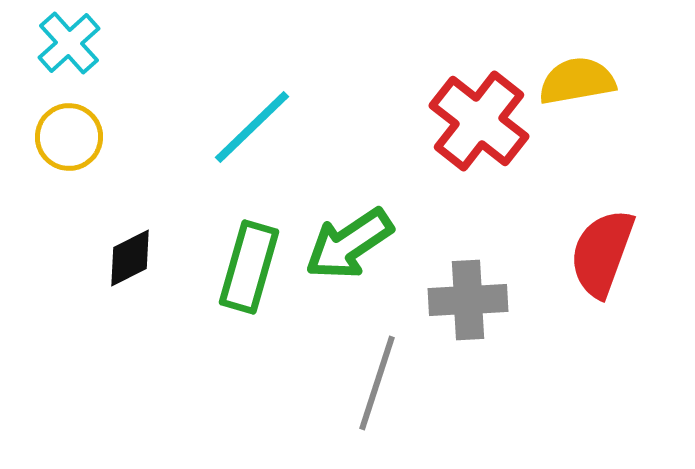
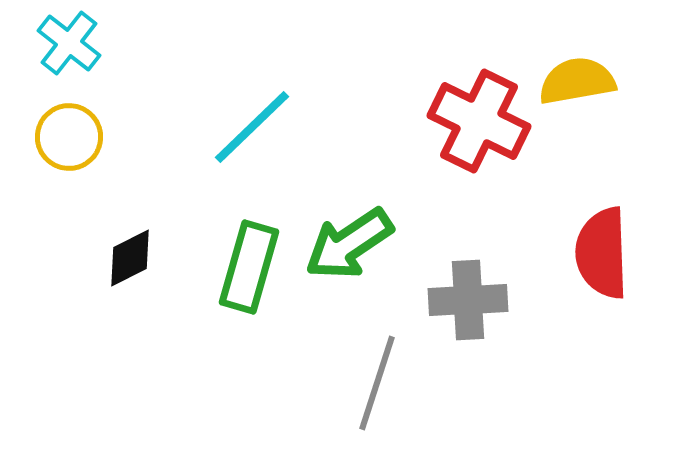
cyan cross: rotated 10 degrees counterclockwise
red cross: rotated 12 degrees counterclockwise
red semicircle: rotated 22 degrees counterclockwise
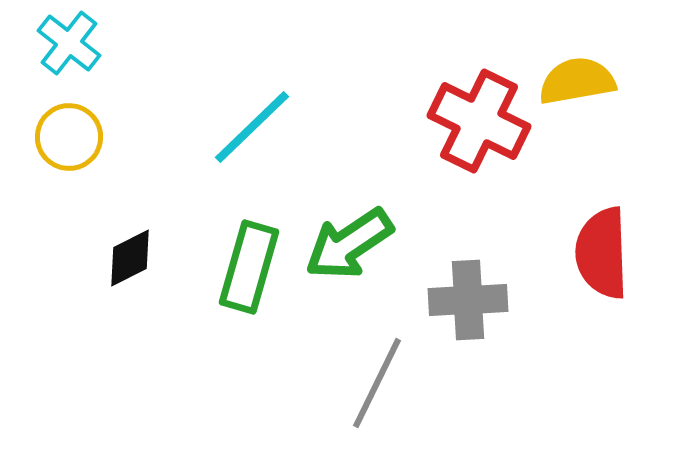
gray line: rotated 8 degrees clockwise
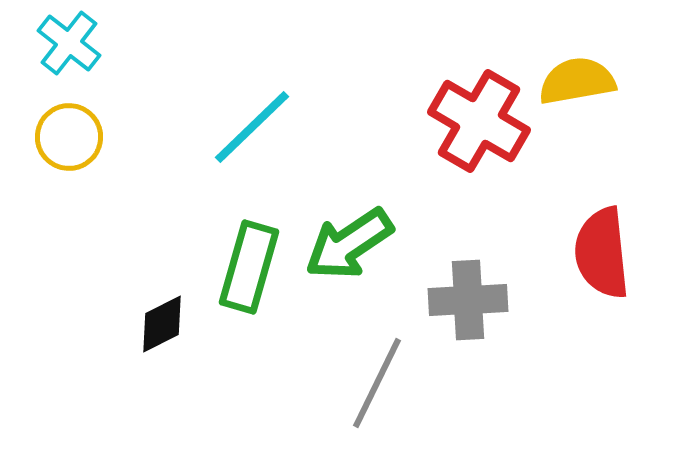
red cross: rotated 4 degrees clockwise
red semicircle: rotated 4 degrees counterclockwise
black diamond: moved 32 px right, 66 px down
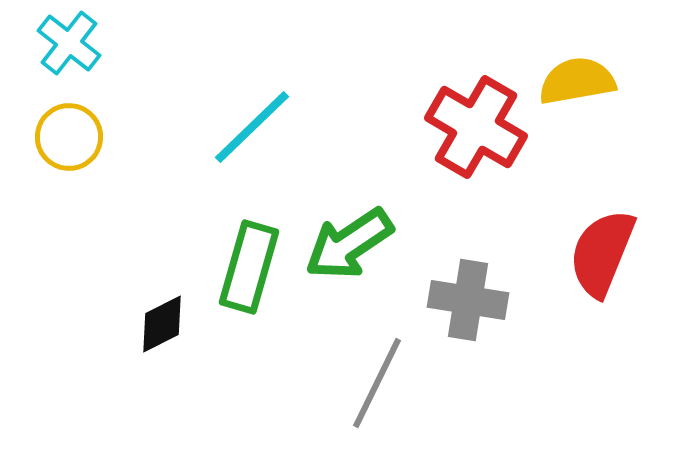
red cross: moved 3 px left, 6 px down
red semicircle: rotated 28 degrees clockwise
gray cross: rotated 12 degrees clockwise
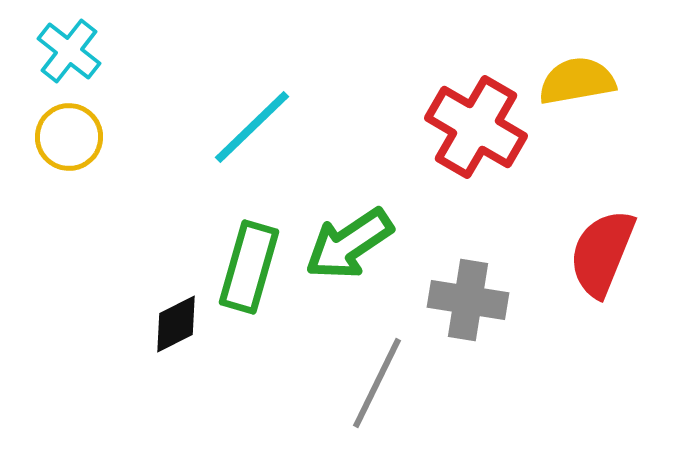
cyan cross: moved 8 px down
black diamond: moved 14 px right
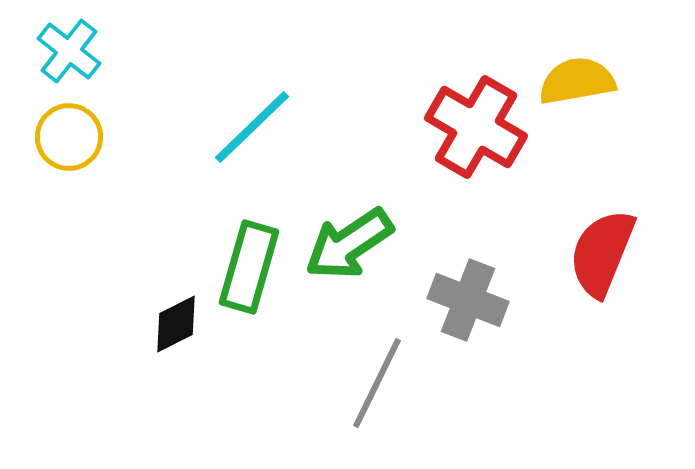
gray cross: rotated 12 degrees clockwise
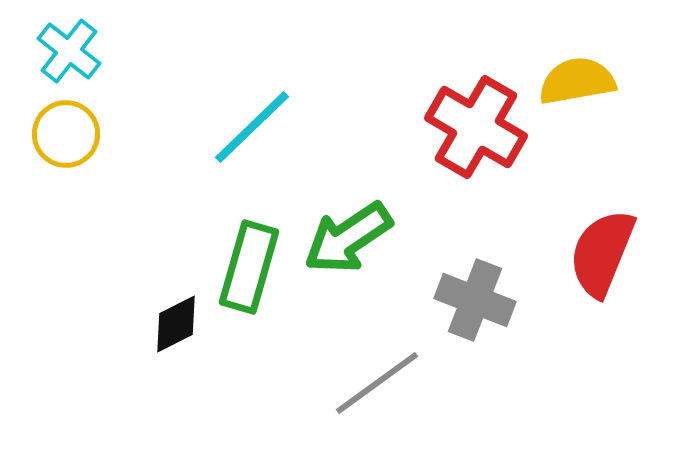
yellow circle: moved 3 px left, 3 px up
green arrow: moved 1 px left, 6 px up
gray cross: moved 7 px right
gray line: rotated 28 degrees clockwise
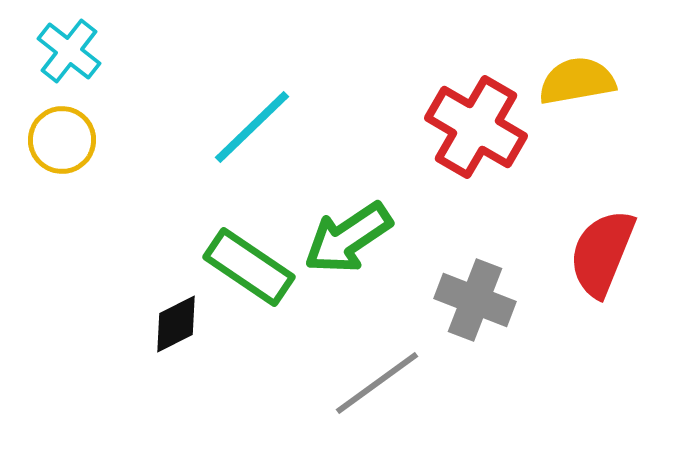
yellow circle: moved 4 px left, 6 px down
green rectangle: rotated 72 degrees counterclockwise
